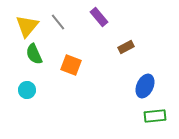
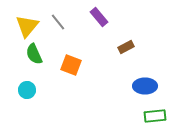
blue ellipse: rotated 65 degrees clockwise
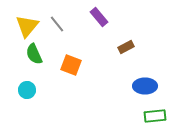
gray line: moved 1 px left, 2 px down
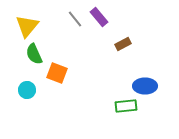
gray line: moved 18 px right, 5 px up
brown rectangle: moved 3 px left, 3 px up
orange square: moved 14 px left, 8 px down
green rectangle: moved 29 px left, 10 px up
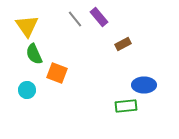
yellow triangle: rotated 15 degrees counterclockwise
blue ellipse: moved 1 px left, 1 px up
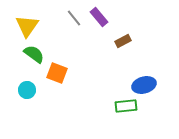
gray line: moved 1 px left, 1 px up
yellow triangle: rotated 10 degrees clockwise
brown rectangle: moved 3 px up
green semicircle: rotated 150 degrees clockwise
blue ellipse: rotated 15 degrees counterclockwise
